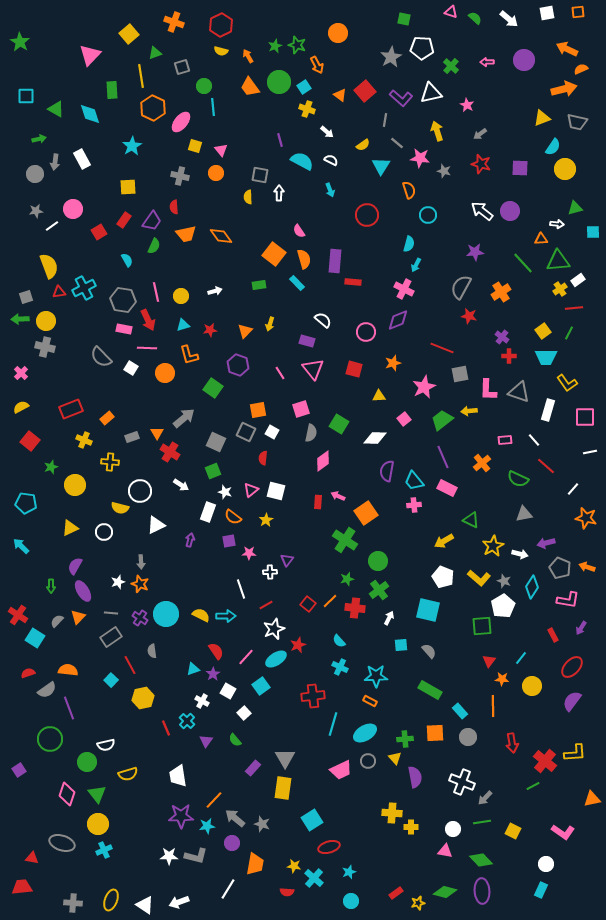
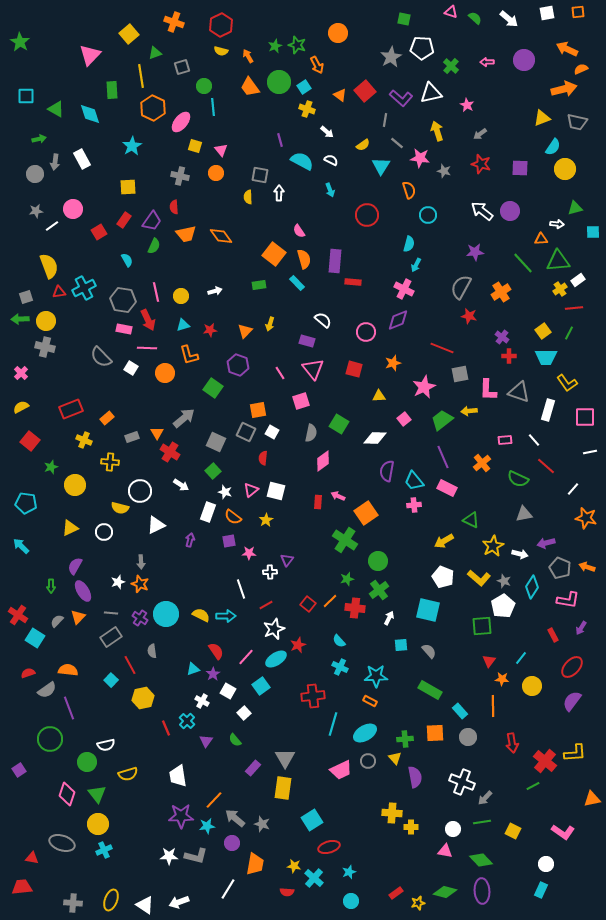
pink square at (301, 409): moved 8 px up
green square at (213, 471): rotated 21 degrees counterclockwise
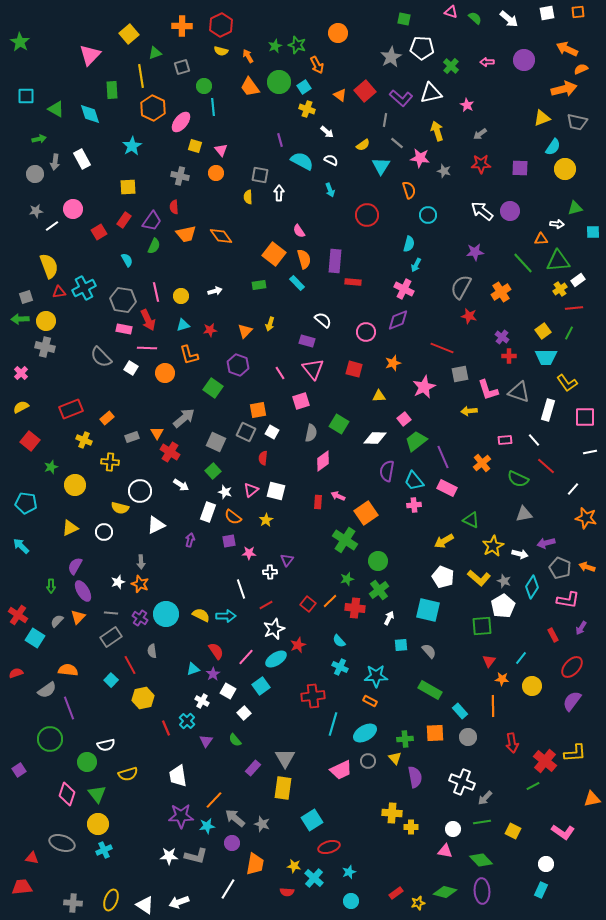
orange cross at (174, 22): moved 8 px right, 4 px down; rotated 18 degrees counterclockwise
red star at (481, 164): rotated 18 degrees counterclockwise
pink L-shape at (488, 390): rotated 20 degrees counterclockwise
green trapezoid at (442, 420): moved 26 px left, 21 px down
red semicircle at (28, 673): moved 12 px left
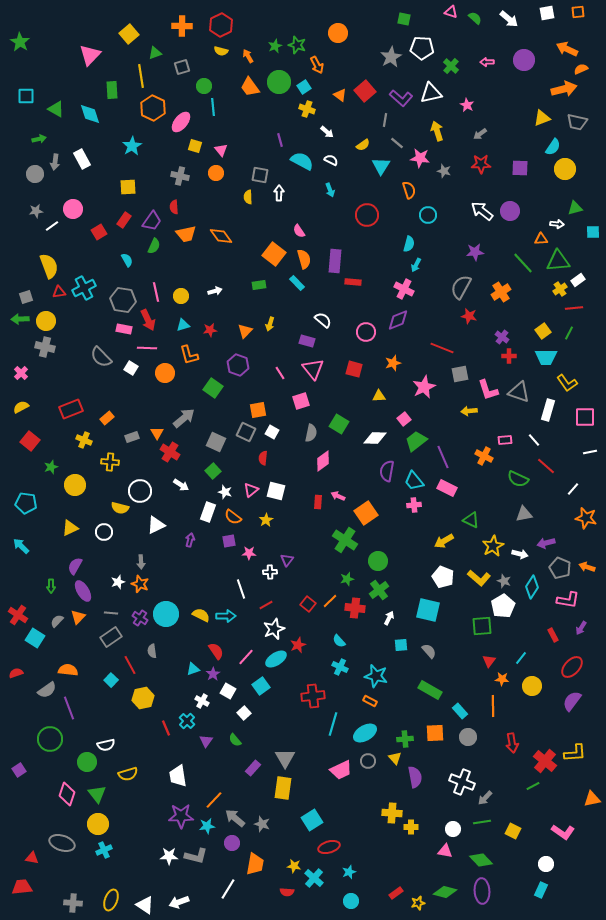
orange cross at (482, 463): moved 2 px right, 7 px up; rotated 24 degrees counterclockwise
cyan star at (376, 676): rotated 15 degrees clockwise
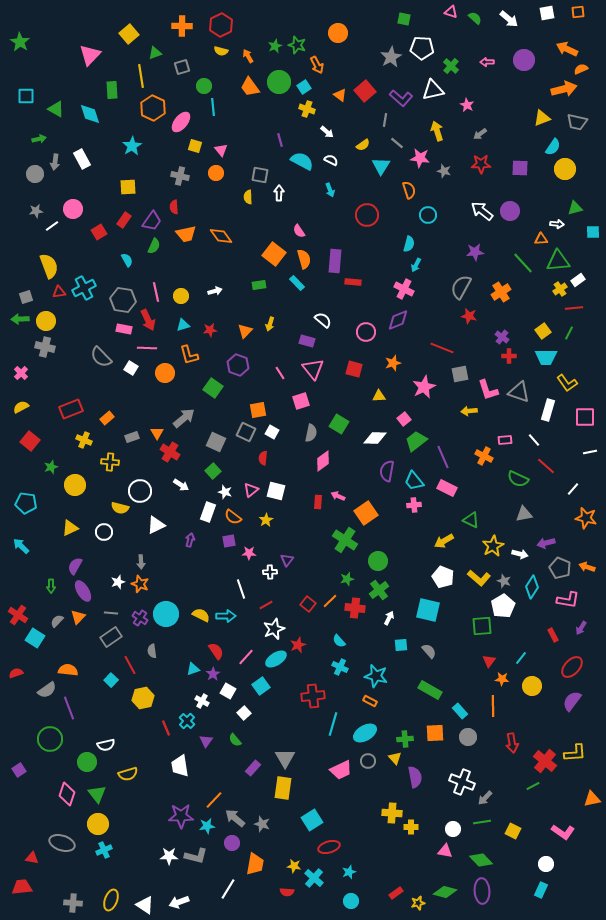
white triangle at (431, 93): moved 2 px right, 3 px up
white trapezoid at (178, 776): moved 2 px right, 10 px up
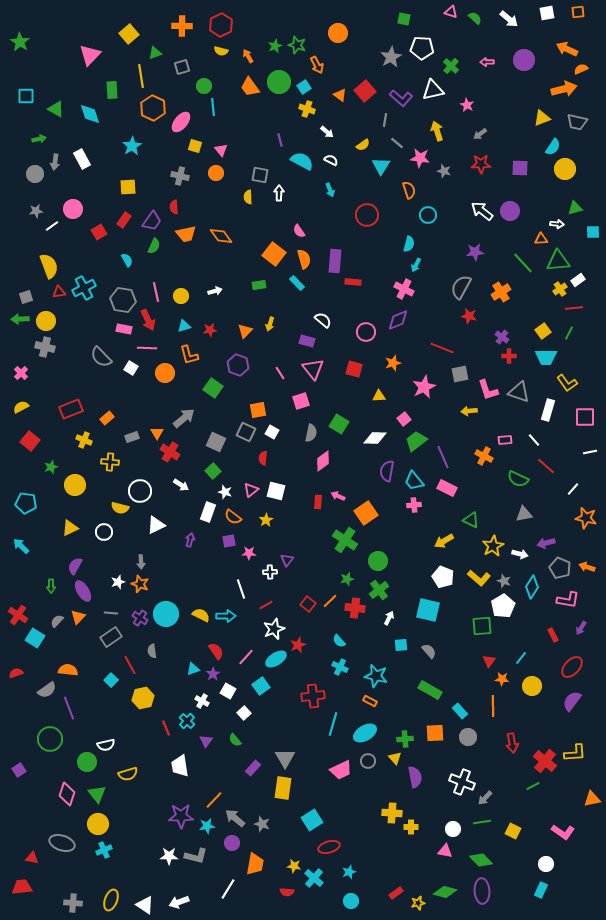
cyan triangle at (183, 325): moved 1 px right, 1 px down
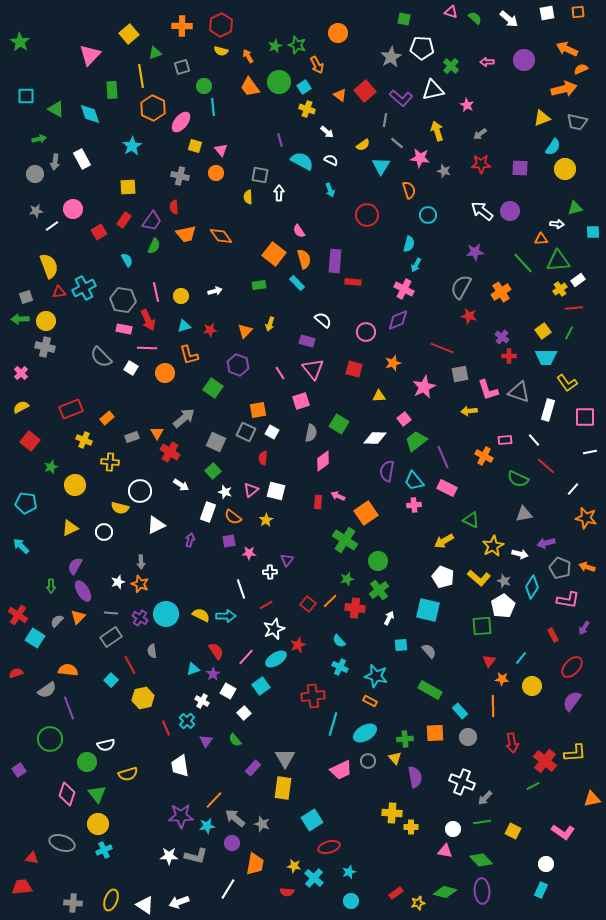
purple arrow at (581, 628): moved 3 px right
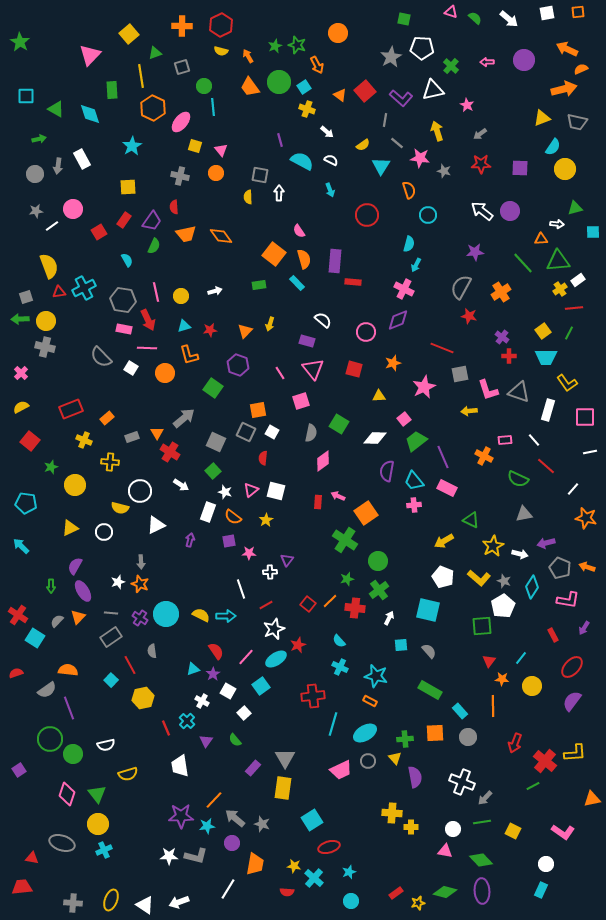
gray arrow at (55, 162): moved 3 px right, 4 px down
red arrow at (512, 743): moved 3 px right; rotated 30 degrees clockwise
green circle at (87, 762): moved 14 px left, 8 px up
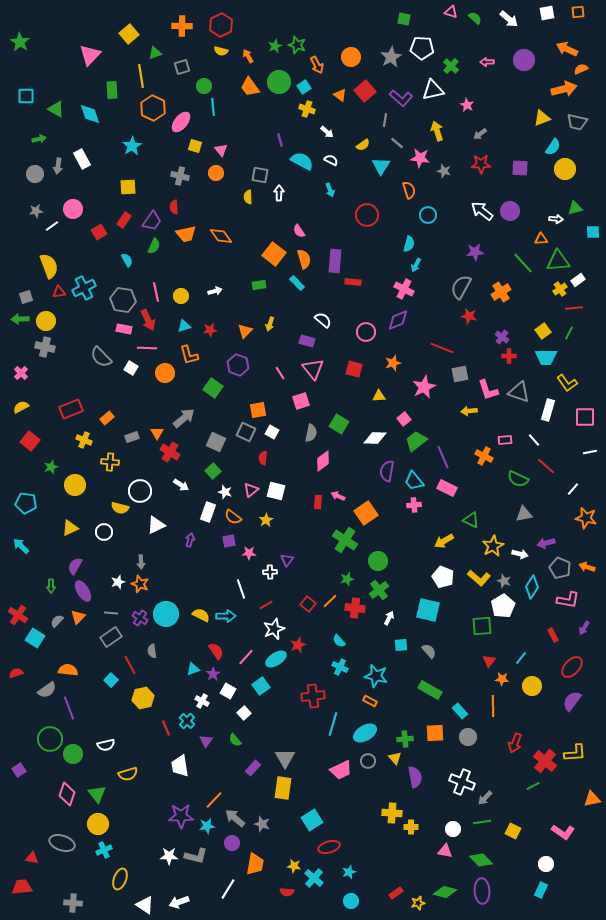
orange circle at (338, 33): moved 13 px right, 24 px down
white arrow at (557, 224): moved 1 px left, 5 px up
yellow ellipse at (111, 900): moved 9 px right, 21 px up
